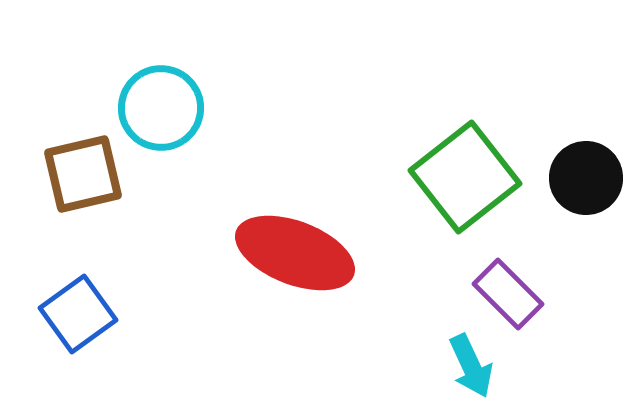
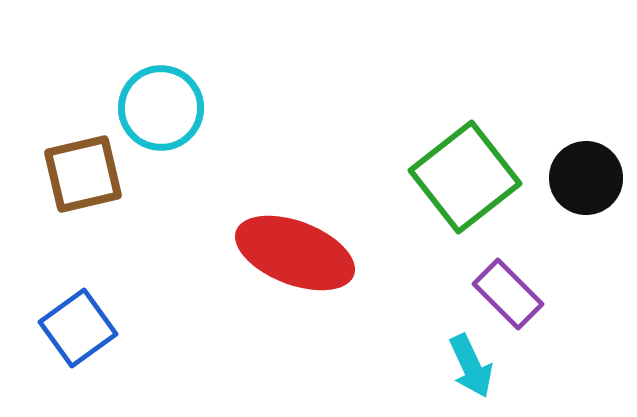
blue square: moved 14 px down
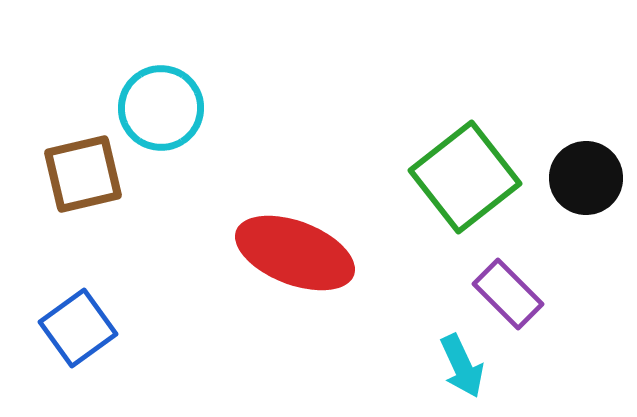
cyan arrow: moved 9 px left
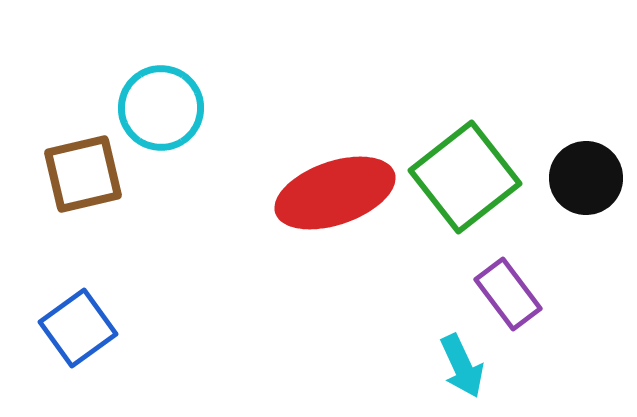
red ellipse: moved 40 px right, 60 px up; rotated 40 degrees counterclockwise
purple rectangle: rotated 8 degrees clockwise
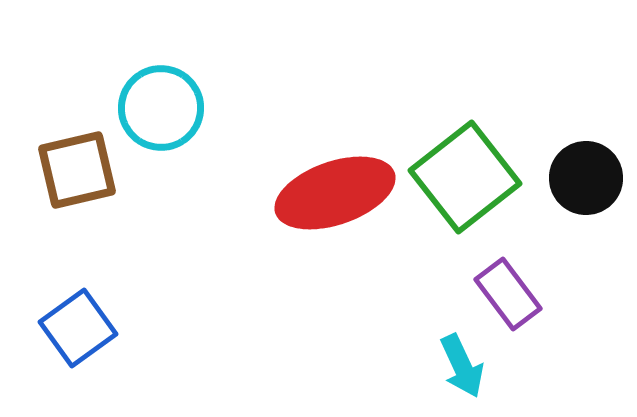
brown square: moved 6 px left, 4 px up
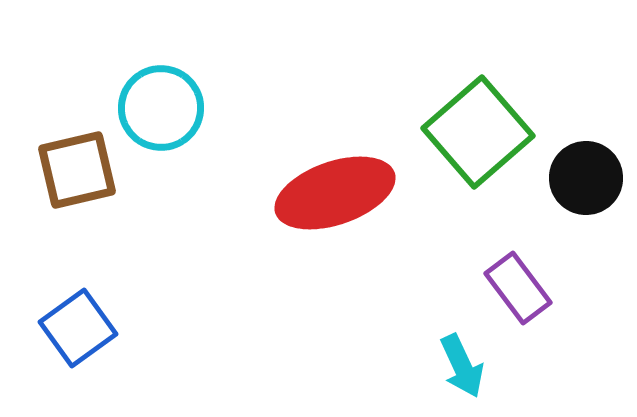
green square: moved 13 px right, 45 px up; rotated 3 degrees counterclockwise
purple rectangle: moved 10 px right, 6 px up
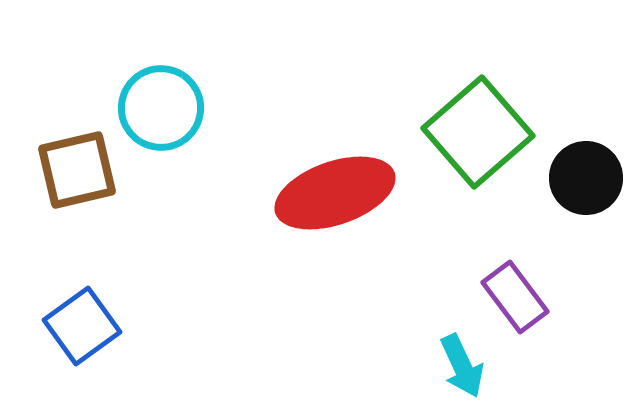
purple rectangle: moved 3 px left, 9 px down
blue square: moved 4 px right, 2 px up
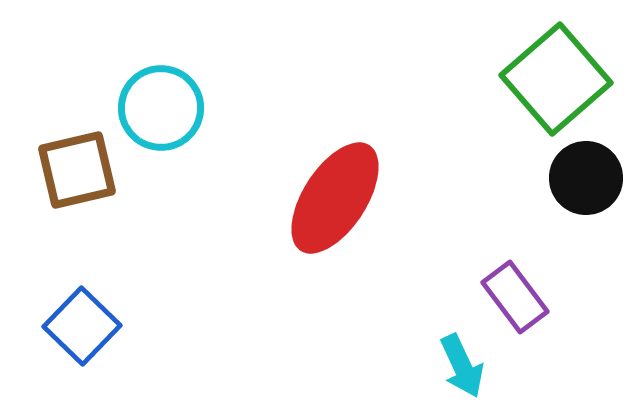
green square: moved 78 px right, 53 px up
red ellipse: moved 5 px down; rotated 38 degrees counterclockwise
blue square: rotated 10 degrees counterclockwise
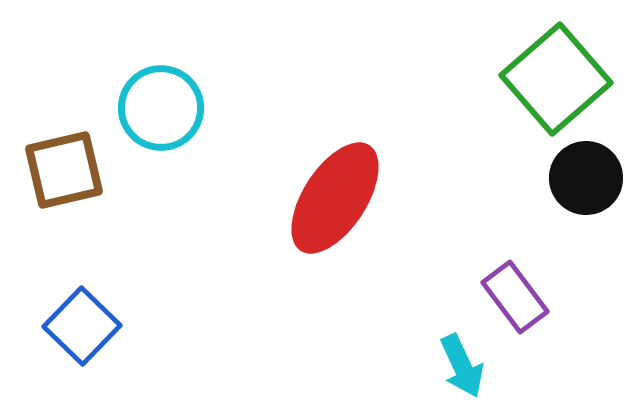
brown square: moved 13 px left
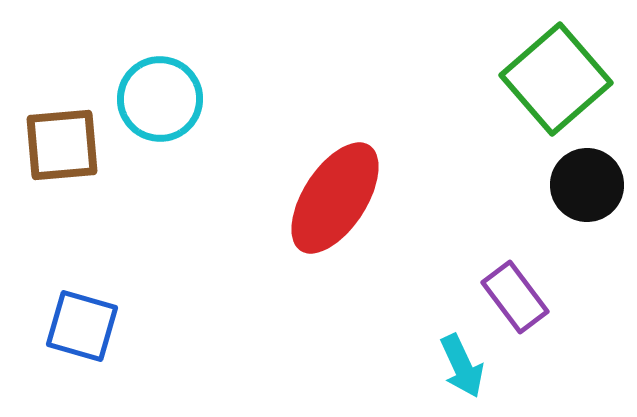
cyan circle: moved 1 px left, 9 px up
brown square: moved 2 px left, 25 px up; rotated 8 degrees clockwise
black circle: moved 1 px right, 7 px down
blue square: rotated 28 degrees counterclockwise
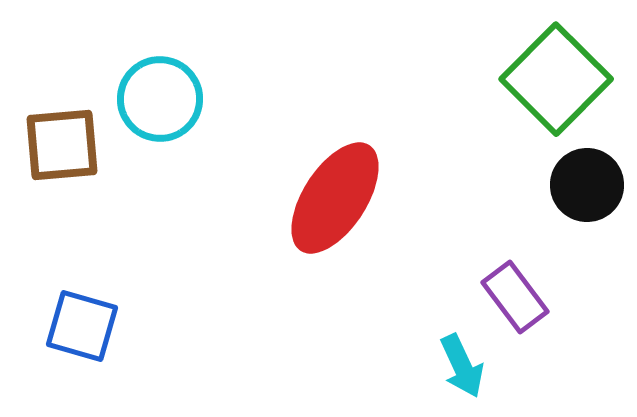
green square: rotated 4 degrees counterclockwise
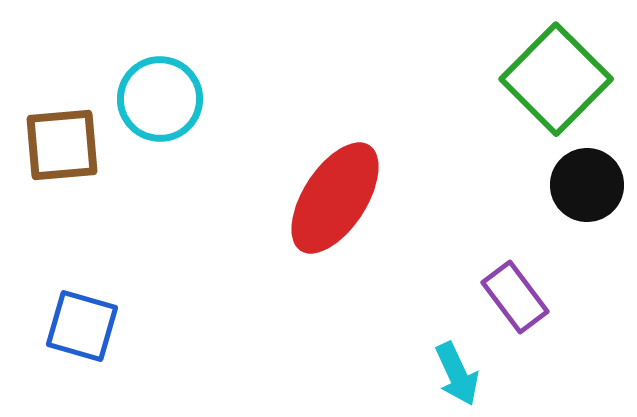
cyan arrow: moved 5 px left, 8 px down
